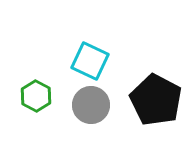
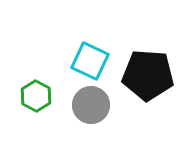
black pentagon: moved 8 px left, 25 px up; rotated 24 degrees counterclockwise
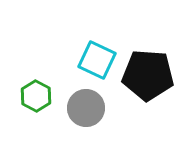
cyan square: moved 7 px right, 1 px up
gray circle: moved 5 px left, 3 px down
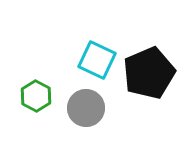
black pentagon: moved 1 px right, 2 px up; rotated 27 degrees counterclockwise
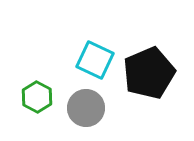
cyan square: moved 2 px left
green hexagon: moved 1 px right, 1 px down
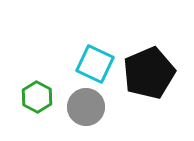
cyan square: moved 4 px down
gray circle: moved 1 px up
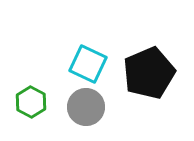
cyan square: moved 7 px left
green hexagon: moved 6 px left, 5 px down
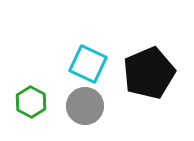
gray circle: moved 1 px left, 1 px up
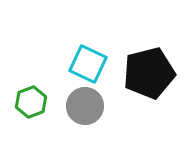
black pentagon: rotated 9 degrees clockwise
green hexagon: rotated 12 degrees clockwise
